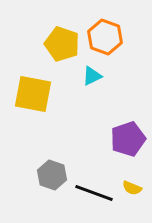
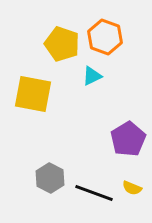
purple pentagon: rotated 12 degrees counterclockwise
gray hexagon: moved 2 px left, 3 px down; rotated 8 degrees clockwise
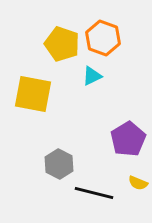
orange hexagon: moved 2 px left, 1 px down
gray hexagon: moved 9 px right, 14 px up
yellow semicircle: moved 6 px right, 5 px up
black line: rotated 6 degrees counterclockwise
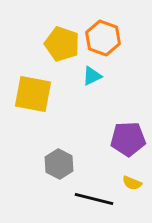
purple pentagon: rotated 28 degrees clockwise
yellow semicircle: moved 6 px left
black line: moved 6 px down
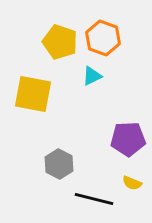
yellow pentagon: moved 2 px left, 2 px up
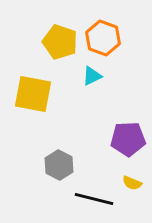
gray hexagon: moved 1 px down
